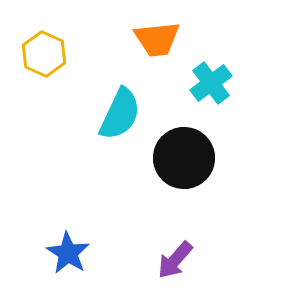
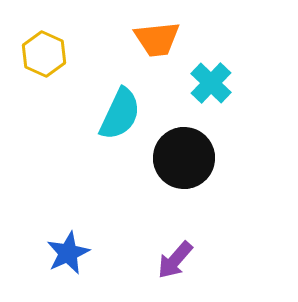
cyan cross: rotated 9 degrees counterclockwise
blue star: rotated 15 degrees clockwise
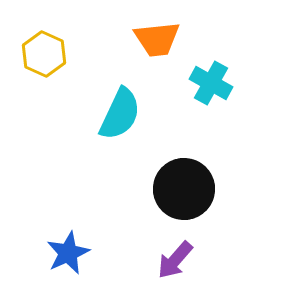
cyan cross: rotated 15 degrees counterclockwise
black circle: moved 31 px down
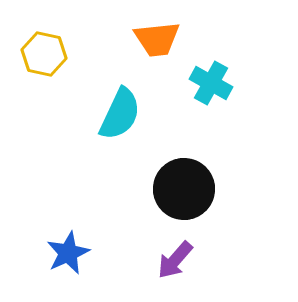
yellow hexagon: rotated 12 degrees counterclockwise
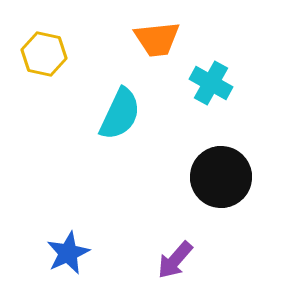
black circle: moved 37 px right, 12 px up
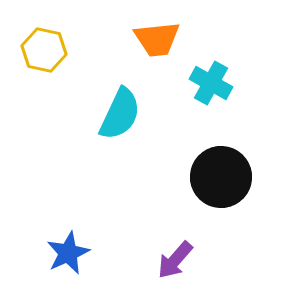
yellow hexagon: moved 4 px up
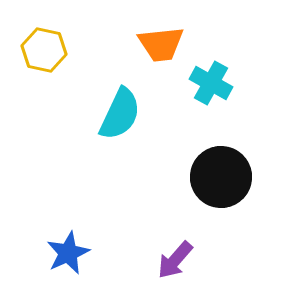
orange trapezoid: moved 4 px right, 5 px down
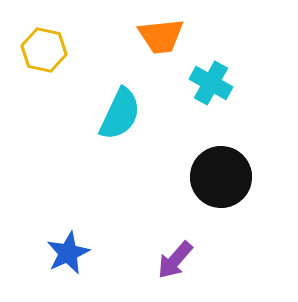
orange trapezoid: moved 8 px up
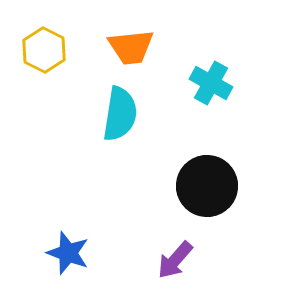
orange trapezoid: moved 30 px left, 11 px down
yellow hexagon: rotated 15 degrees clockwise
cyan semicircle: rotated 16 degrees counterclockwise
black circle: moved 14 px left, 9 px down
blue star: rotated 27 degrees counterclockwise
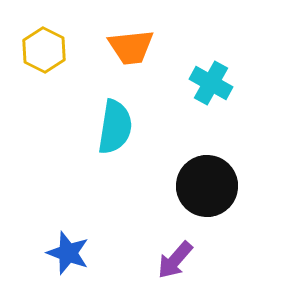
cyan semicircle: moved 5 px left, 13 px down
